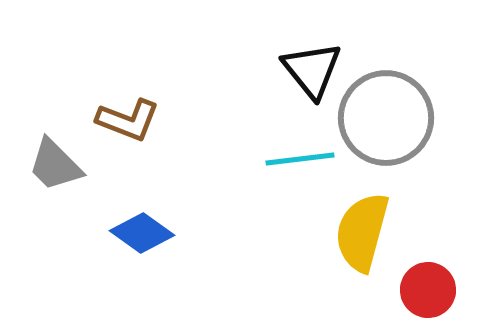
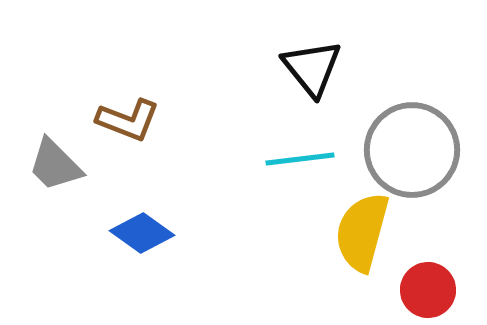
black triangle: moved 2 px up
gray circle: moved 26 px right, 32 px down
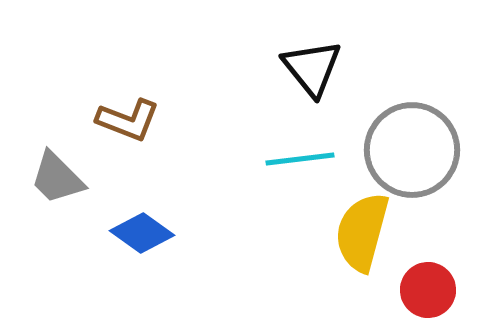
gray trapezoid: moved 2 px right, 13 px down
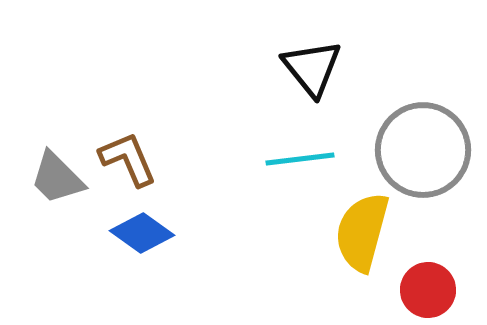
brown L-shape: moved 39 px down; rotated 134 degrees counterclockwise
gray circle: moved 11 px right
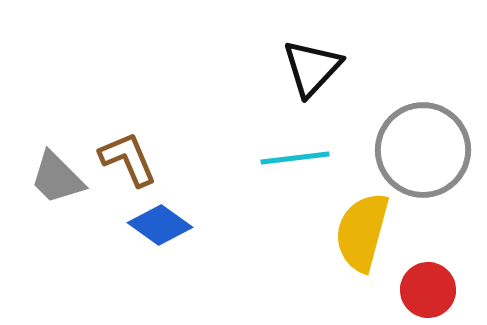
black triangle: rotated 22 degrees clockwise
cyan line: moved 5 px left, 1 px up
blue diamond: moved 18 px right, 8 px up
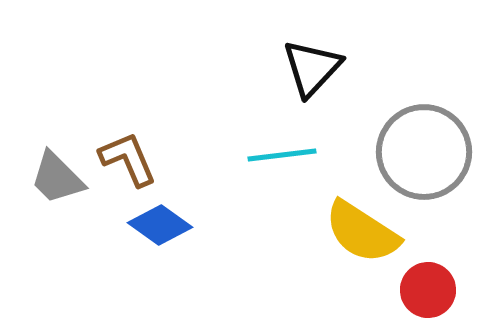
gray circle: moved 1 px right, 2 px down
cyan line: moved 13 px left, 3 px up
yellow semicircle: rotated 72 degrees counterclockwise
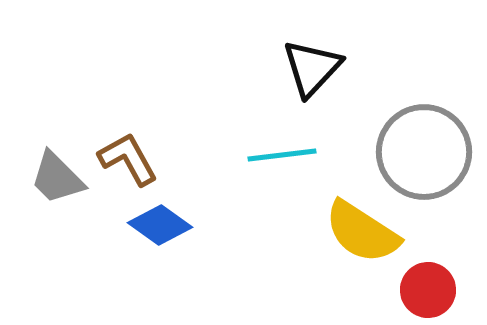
brown L-shape: rotated 6 degrees counterclockwise
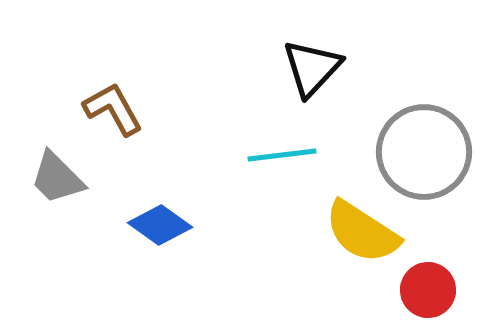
brown L-shape: moved 15 px left, 50 px up
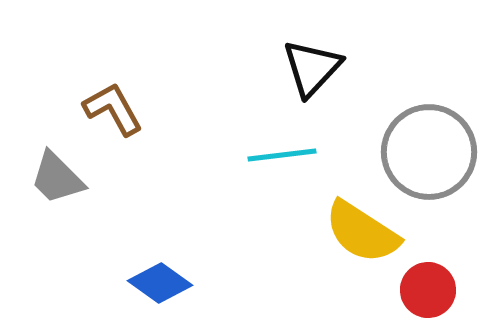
gray circle: moved 5 px right
blue diamond: moved 58 px down
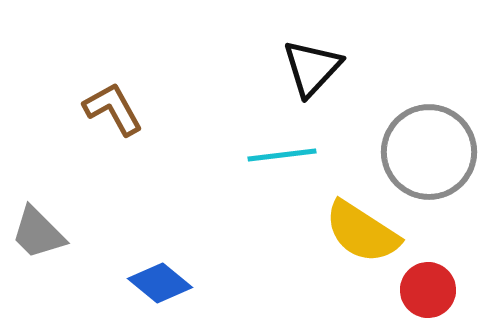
gray trapezoid: moved 19 px left, 55 px down
blue diamond: rotated 4 degrees clockwise
